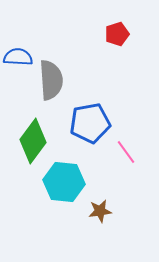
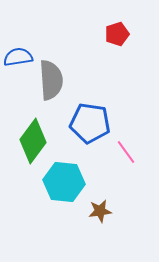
blue semicircle: rotated 12 degrees counterclockwise
blue pentagon: rotated 18 degrees clockwise
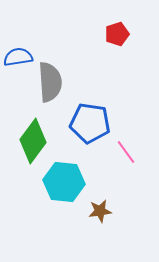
gray semicircle: moved 1 px left, 2 px down
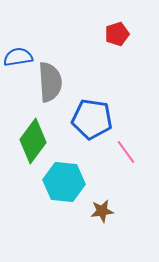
blue pentagon: moved 2 px right, 4 px up
brown star: moved 2 px right
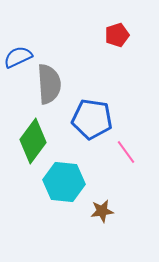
red pentagon: moved 1 px down
blue semicircle: rotated 16 degrees counterclockwise
gray semicircle: moved 1 px left, 2 px down
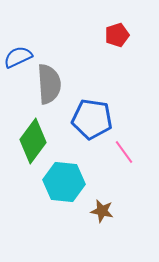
pink line: moved 2 px left
brown star: rotated 20 degrees clockwise
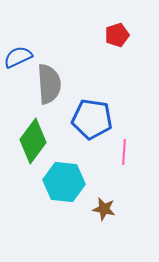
pink line: rotated 40 degrees clockwise
brown star: moved 2 px right, 2 px up
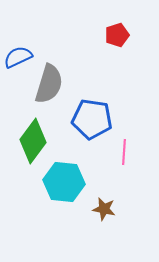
gray semicircle: rotated 21 degrees clockwise
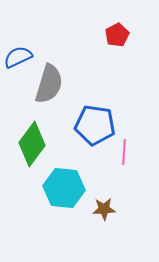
red pentagon: rotated 10 degrees counterclockwise
blue pentagon: moved 3 px right, 6 px down
green diamond: moved 1 px left, 3 px down
cyan hexagon: moved 6 px down
brown star: rotated 15 degrees counterclockwise
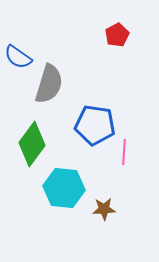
blue semicircle: rotated 120 degrees counterclockwise
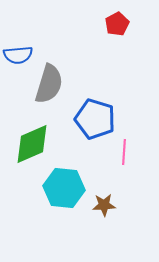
red pentagon: moved 11 px up
blue semicircle: moved 2 px up; rotated 40 degrees counterclockwise
blue pentagon: moved 6 px up; rotated 9 degrees clockwise
green diamond: rotated 30 degrees clockwise
brown star: moved 4 px up
